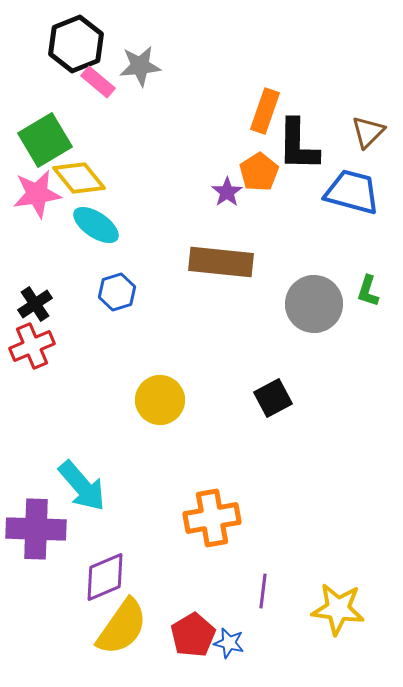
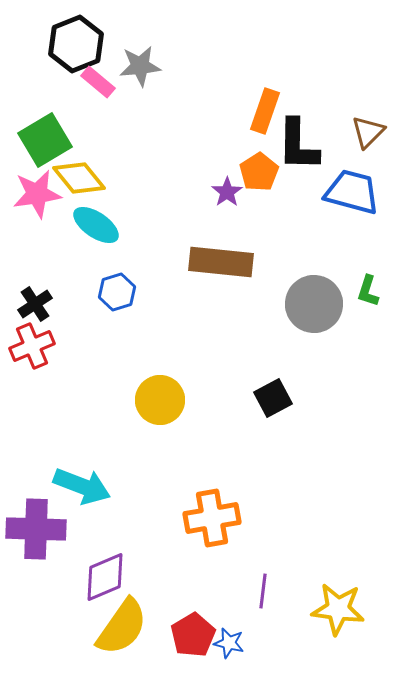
cyan arrow: rotated 28 degrees counterclockwise
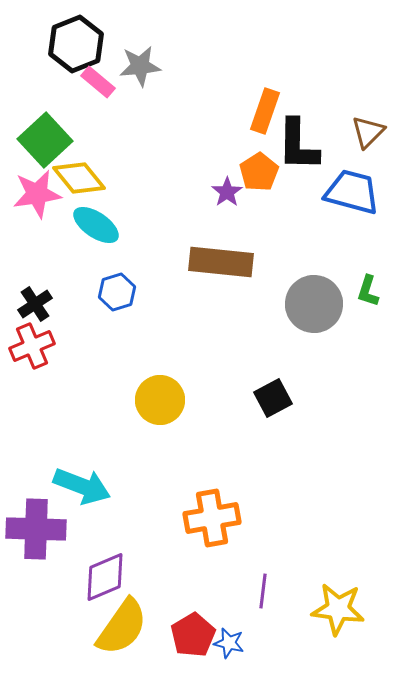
green square: rotated 12 degrees counterclockwise
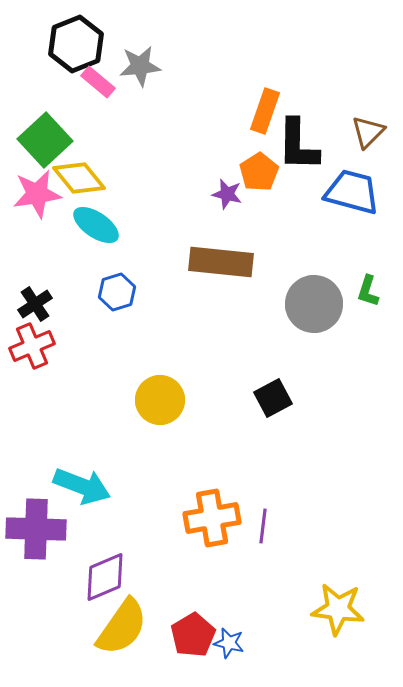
purple star: moved 2 px down; rotated 24 degrees counterclockwise
purple line: moved 65 px up
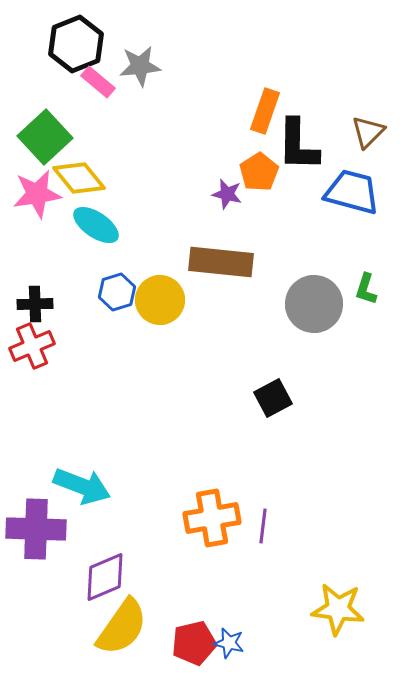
green square: moved 3 px up
green L-shape: moved 2 px left, 2 px up
black cross: rotated 32 degrees clockwise
yellow circle: moved 100 px up
red pentagon: moved 1 px right, 8 px down; rotated 18 degrees clockwise
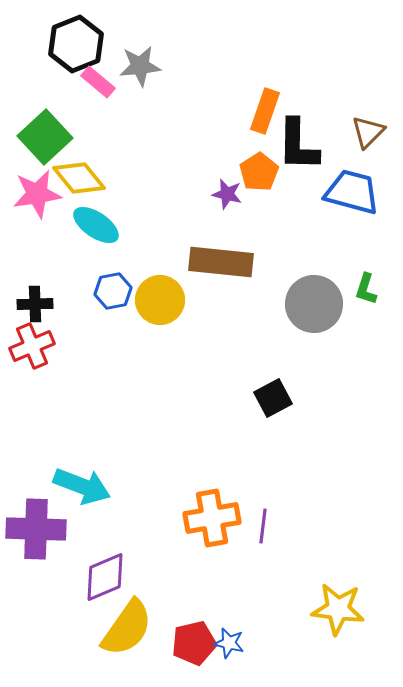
blue hexagon: moved 4 px left, 1 px up; rotated 6 degrees clockwise
yellow semicircle: moved 5 px right, 1 px down
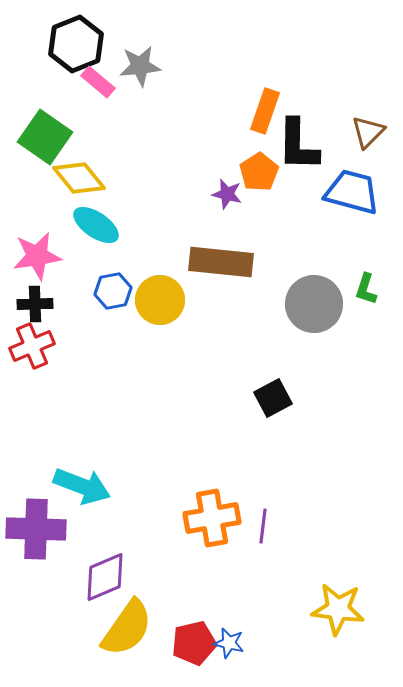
green square: rotated 12 degrees counterclockwise
pink star: moved 62 px down
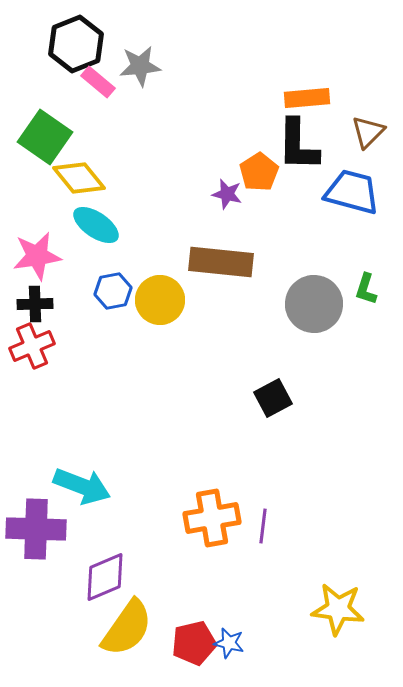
orange rectangle: moved 42 px right, 13 px up; rotated 66 degrees clockwise
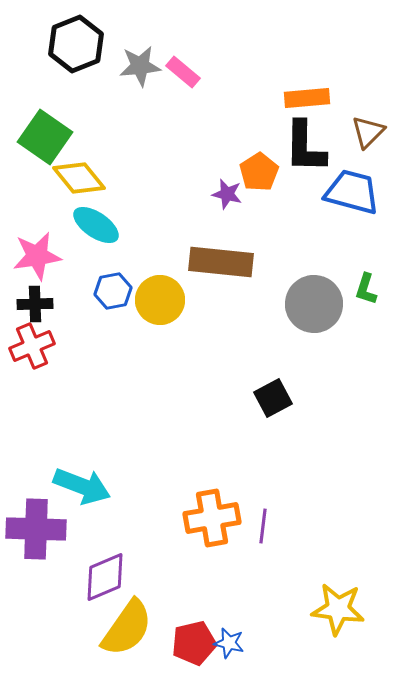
pink rectangle: moved 85 px right, 10 px up
black L-shape: moved 7 px right, 2 px down
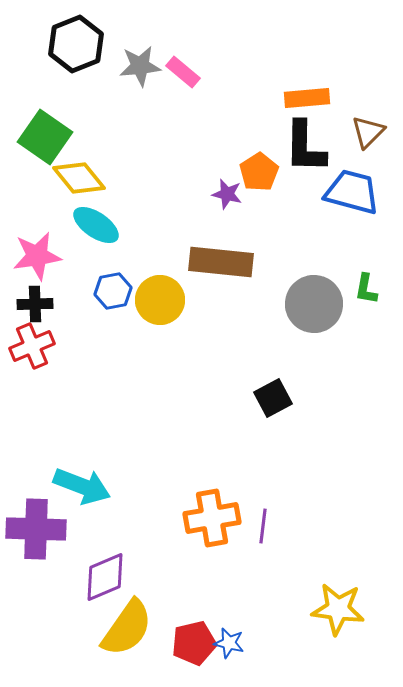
green L-shape: rotated 8 degrees counterclockwise
